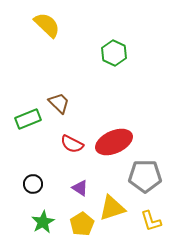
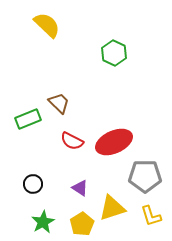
red semicircle: moved 3 px up
yellow L-shape: moved 5 px up
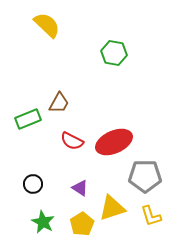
green hexagon: rotated 15 degrees counterclockwise
brown trapezoid: rotated 75 degrees clockwise
green star: rotated 15 degrees counterclockwise
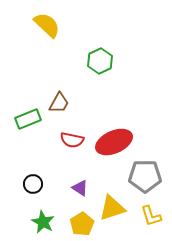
green hexagon: moved 14 px left, 8 px down; rotated 25 degrees clockwise
red semicircle: moved 1 px up; rotated 15 degrees counterclockwise
